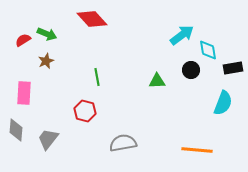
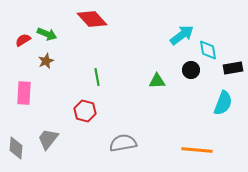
gray diamond: moved 18 px down
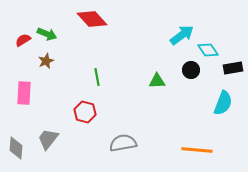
cyan diamond: rotated 25 degrees counterclockwise
red hexagon: moved 1 px down
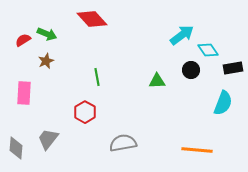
red hexagon: rotated 15 degrees clockwise
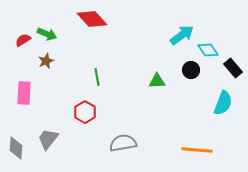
black rectangle: rotated 60 degrees clockwise
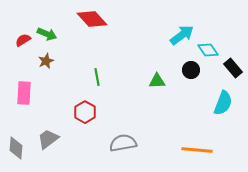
gray trapezoid: rotated 15 degrees clockwise
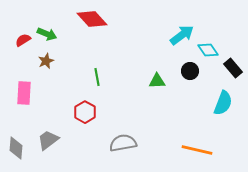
black circle: moved 1 px left, 1 px down
gray trapezoid: moved 1 px down
orange line: rotated 8 degrees clockwise
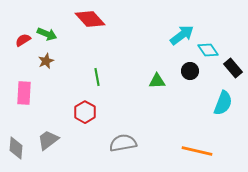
red diamond: moved 2 px left
orange line: moved 1 px down
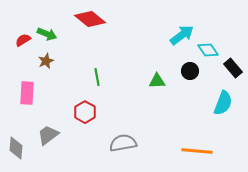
red diamond: rotated 8 degrees counterclockwise
pink rectangle: moved 3 px right
gray trapezoid: moved 5 px up
orange line: rotated 8 degrees counterclockwise
